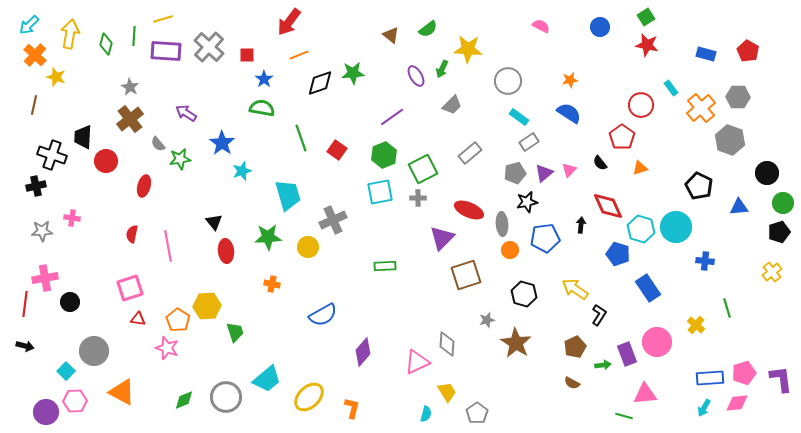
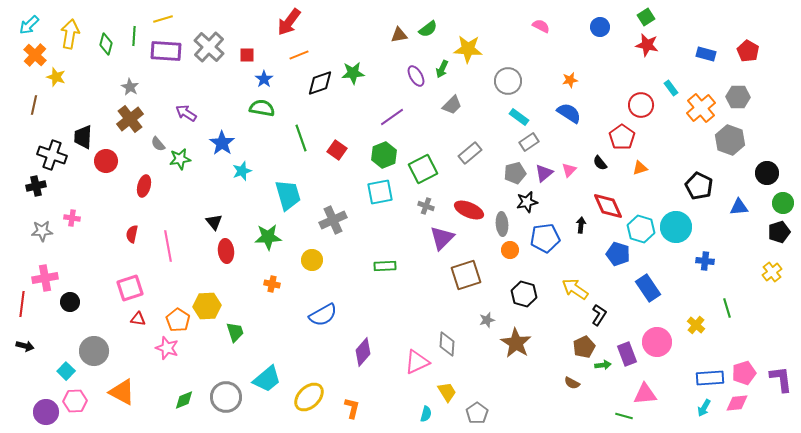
brown triangle at (391, 35): moved 8 px right; rotated 48 degrees counterclockwise
gray cross at (418, 198): moved 8 px right, 8 px down; rotated 21 degrees clockwise
yellow circle at (308, 247): moved 4 px right, 13 px down
red line at (25, 304): moved 3 px left
brown pentagon at (575, 347): moved 9 px right
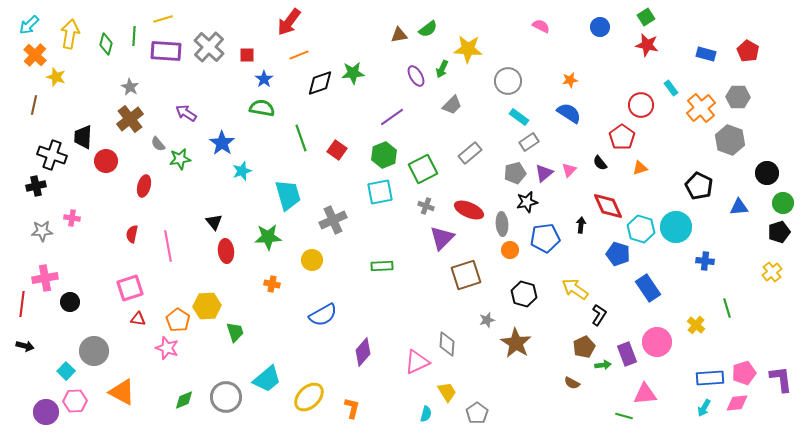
green rectangle at (385, 266): moved 3 px left
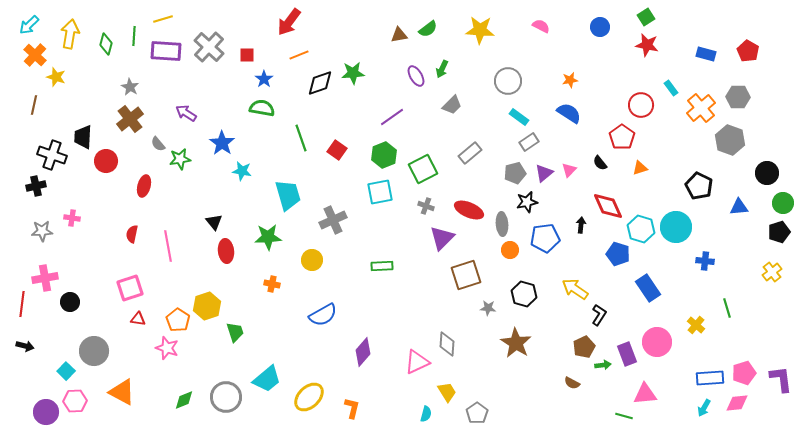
yellow star at (468, 49): moved 12 px right, 19 px up
cyan star at (242, 171): rotated 30 degrees clockwise
yellow hexagon at (207, 306): rotated 16 degrees counterclockwise
gray star at (487, 320): moved 1 px right, 12 px up; rotated 21 degrees clockwise
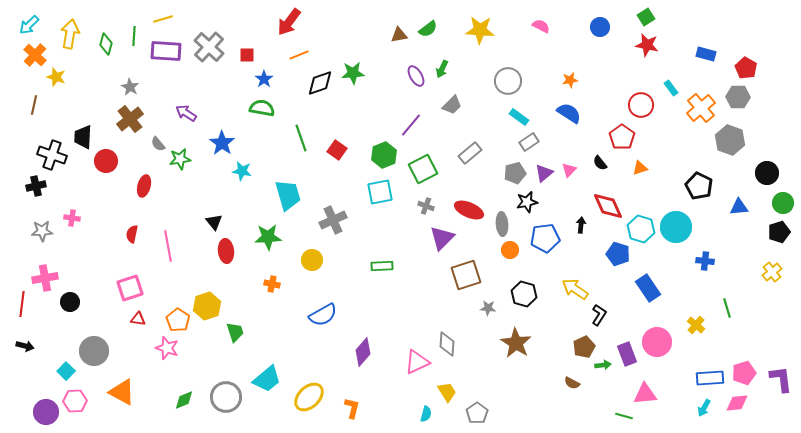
red pentagon at (748, 51): moved 2 px left, 17 px down
purple line at (392, 117): moved 19 px right, 8 px down; rotated 15 degrees counterclockwise
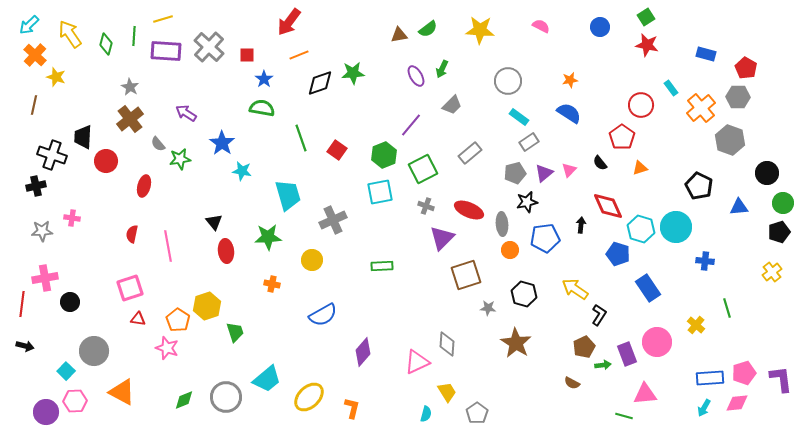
yellow arrow at (70, 34): rotated 44 degrees counterclockwise
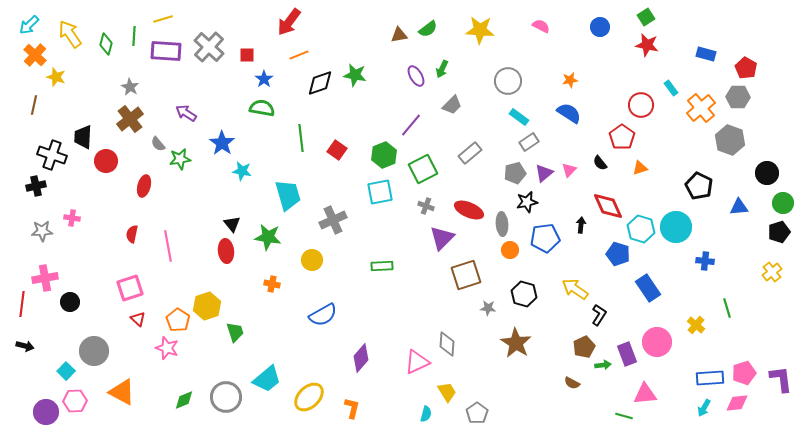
green star at (353, 73): moved 2 px right, 2 px down; rotated 15 degrees clockwise
green line at (301, 138): rotated 12 degrees clockwise
black triangle at (214, 222): moved 18 px right, 2 px down
green star at (268, 237): rotated 12 degrees clockwise
red triangle at (138, 319): rotated 35 degrees clockwise
purple diamond at (363, 352): moved 2 px left, 6 px down
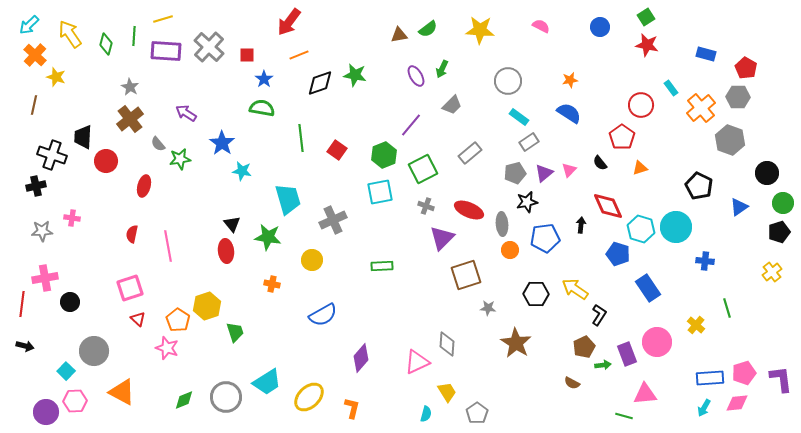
cyan trapezoid at (288, 195): moved 4 px down
blue triangle at (739, 207): rotated 30 degrees counterclockwise
black hexagon at (524, 294): moved 12 px right; rotated 15 degrees counterclockwise
cyan trapezoid at (267, 379): moved 3 px down; rotated 8 degrees clockwise
